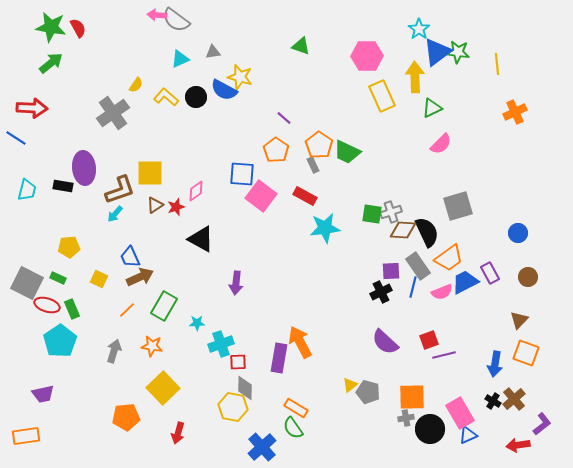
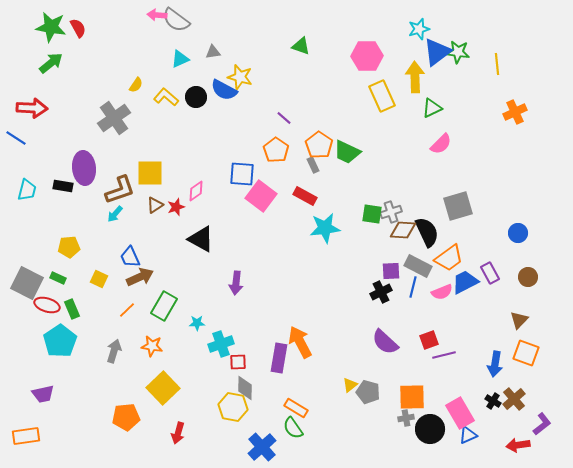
cyan star at (419, 29): rotated 20 degrees clockwise
gray cross at (113, 113): moved 1 px right, 5 px down
gray rectangle at (418, 266): rotated 28 degrees counterclockwise
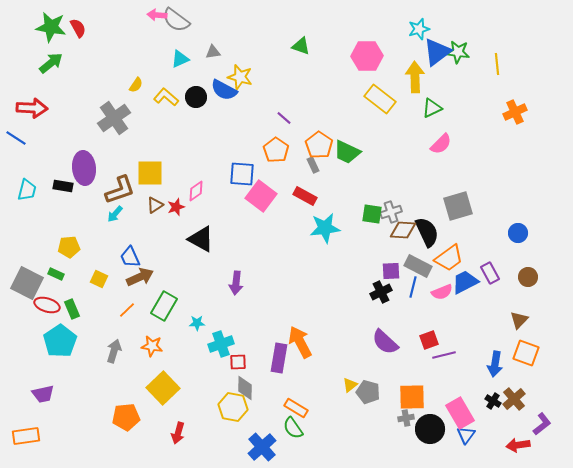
yellow rectangle at (382, 96): moved 2 px left, 3 px down; rotated 28 degrees counterclockwise
green rectangle at (58, 278): moved 2 px left, 4 px up
blue triangle at (468, 435): moved 2 px left; rotated 30 degrees counterclockwise
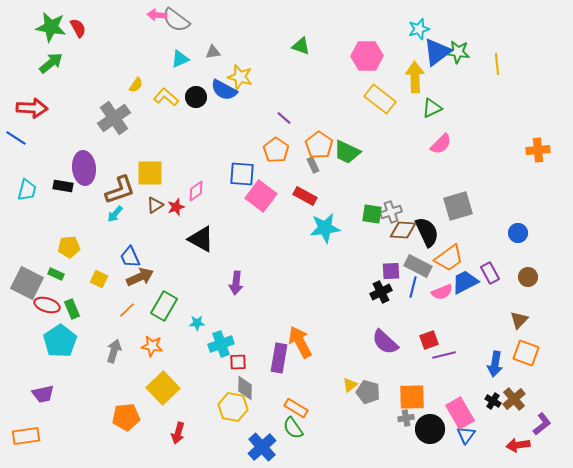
orange cross at (515, 112): moved 23 px right, 38 px down; rotated 20 degrees clockwise
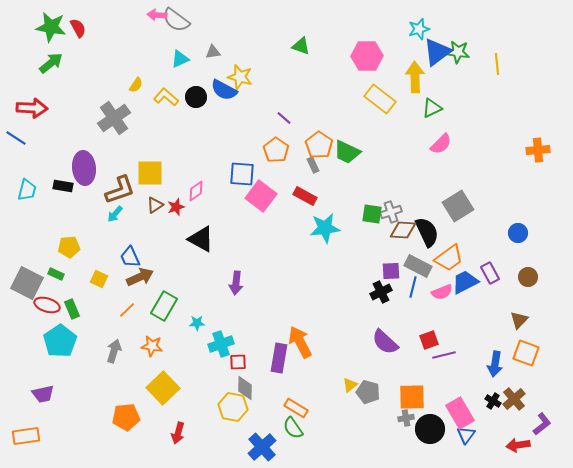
gray square at (458, 206): rotated 16 degrees counterclockwise
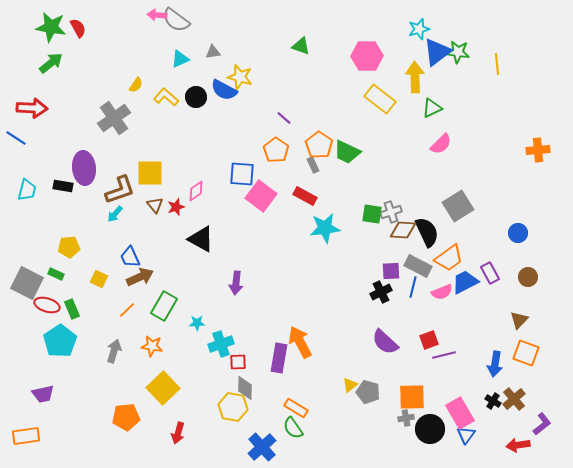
brown triangle at (155, 205): rotated 36 degrees counterclockwise
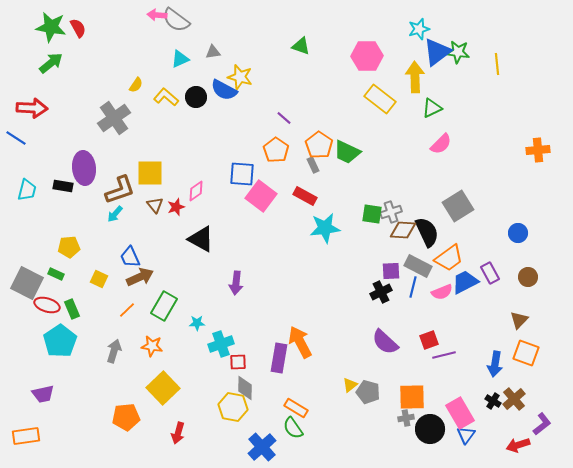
red arrow at (518, 445): rotated 10 degrees counterclockwise
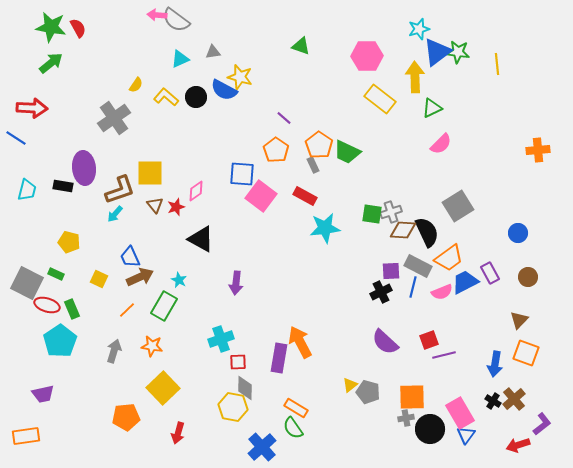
yellow pentagon at (69, 247): moved 5 px up; rotated 20 degrees clockwise
cyan star at (197, 323): moved 18 px left, 43 px up; rotated 28 degrees clockwise
cyan cross at (221, 344): moved 5 px up
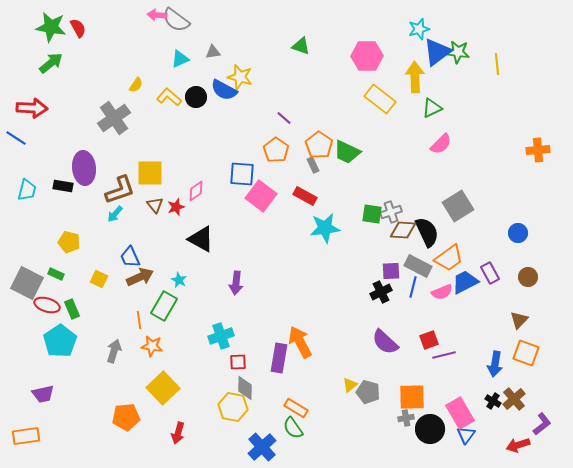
yellow L-shape at (166, 97): moved 3 px right
orange line at (127, 310): moved 12 px right, 10 px down; rotated 54 degrees counterclockwise
cyan cross at (221, 339): moved 3 px up
